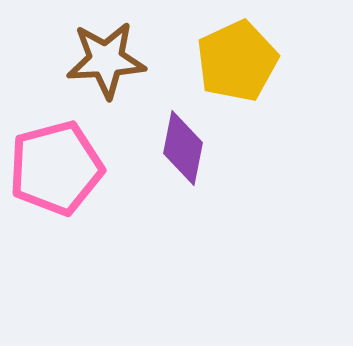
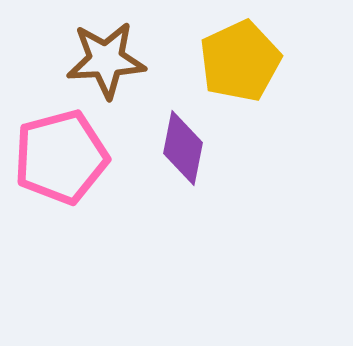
yellow pentagon: moved 3 px right
pink pentagon: moved 5 px right, 11 px up
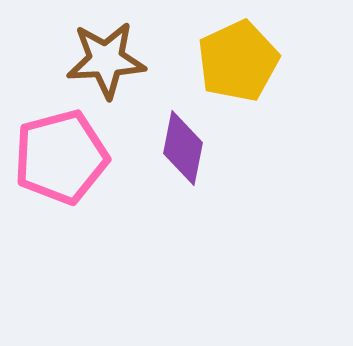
yellow pentagon: moved 2 px left
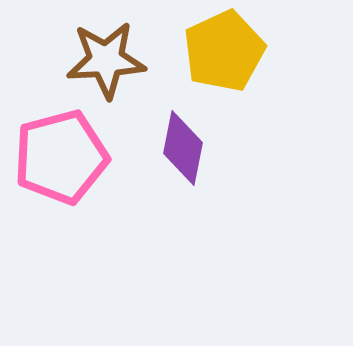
yellow pentagon: moved 14 px left, 10 px up
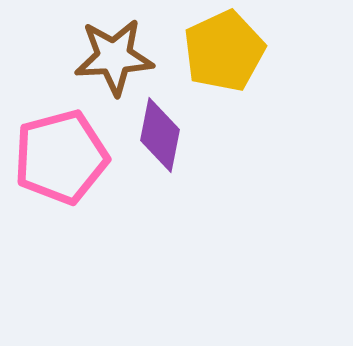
brown star: moved 8 px right, 3 px up
purple diamond: moved 23 px left, 13 px up
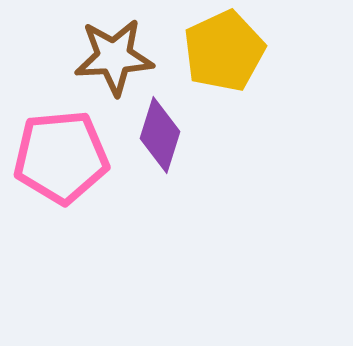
purple diamond: rotated 6 degrees clockwise
pink pentagon: rotated 10 degrees clockwise
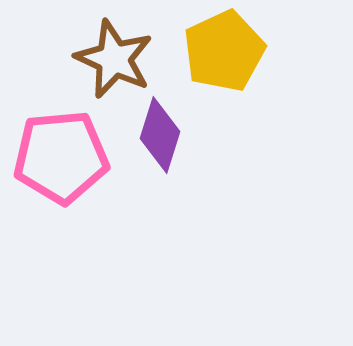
brown star: moved 2 px down; rotated 28 degrees clockwise
